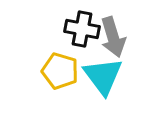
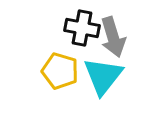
black cross: moved 1 px up
cyan triangle: rotated 15 degrees clockwise
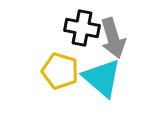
gray arrow: moved 1 px down
cyan triangle: moved 1 px left, 2 px down; rotated 27 degrees counterclockwise
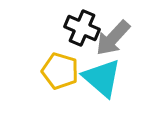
black cross: rotated 12 degrees clockwise
gray arrow: rotated 60 degrees clockwise
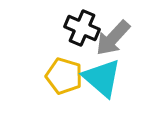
yellow pentagon: moved 4 px right, 5 px down
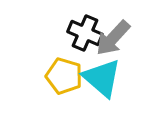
black cross: moved 3 px right, 5 px down
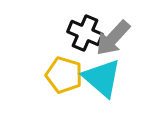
yellow pentagon: moved 1 px up
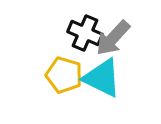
cyan triangle: rotated 15 degrees counterclockwise
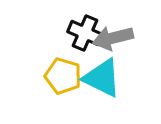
gray arrow: rotated 33 degrees clockwise
yellow pentagon: moved 1 px left, 1 px down
